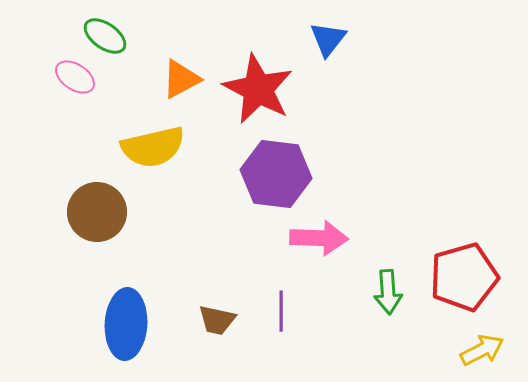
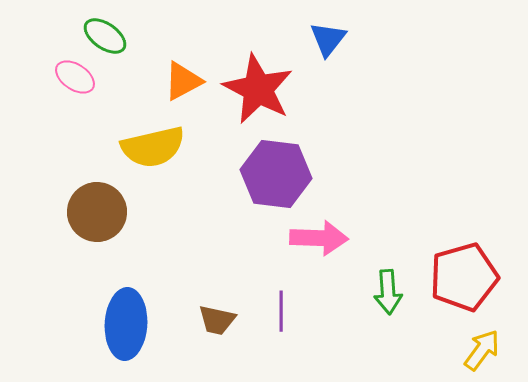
orange triangle: moved 2 px right, 2 px down
yellow arrow: rotated 27 degrees counterclockwise
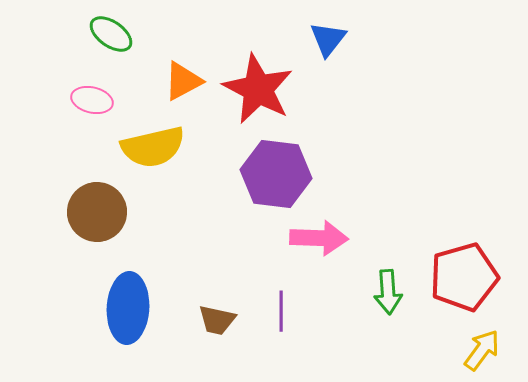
green ellipse: moved 6 px right, 2 px up
pink ellipse: moved 17 px right, 23 px down; rotated 21 degrees counterclockwise
blue ellipse: moved 2 px right, 16 px up
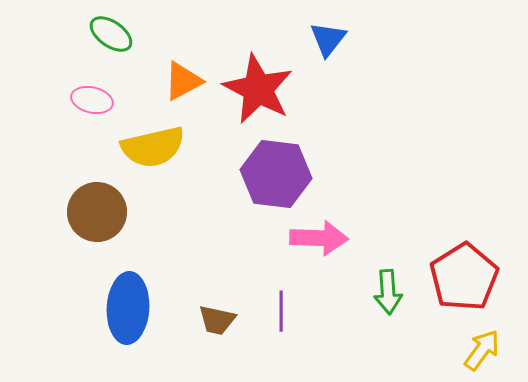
red pentagon: rotated 16 degrees counterclockwise
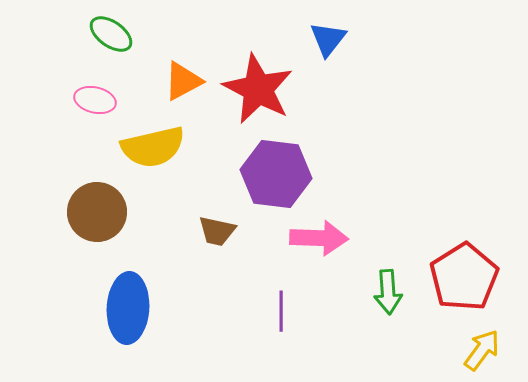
pink ellipse: moved 3 px right
brown trapezoid: moved 89 px up
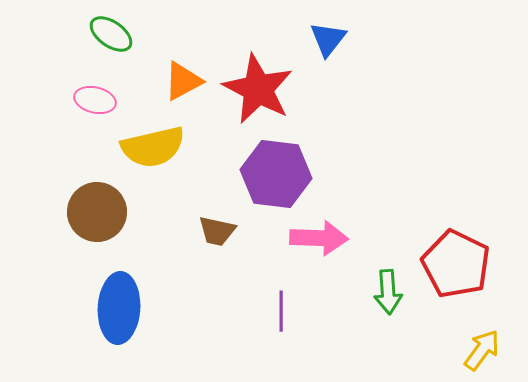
red pentagon: moved 8 px left, 13 px up; rotated 14 degrees counterclockwise
blue ellipse: moved 9 px left
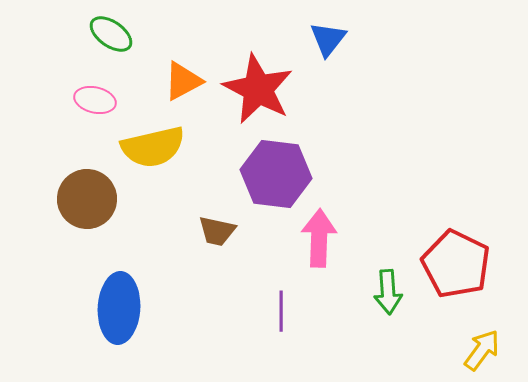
brown circle: moved 10 px left, 13 px up
pink arrow: rotated 90 degrees counterclockwise
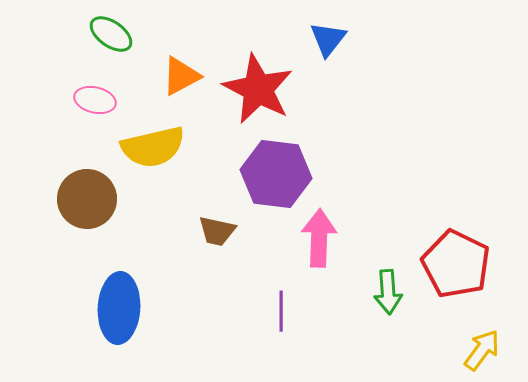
orange triangle: moved 2 px left, 5 px up
